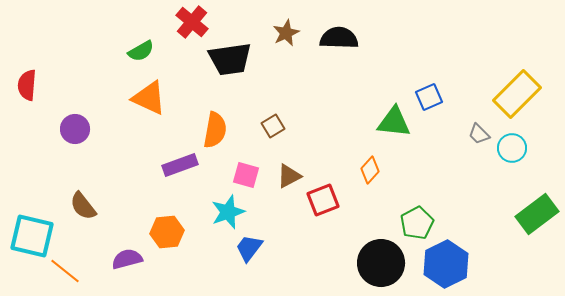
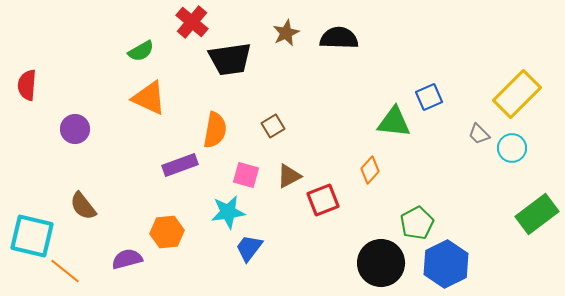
cyan star: rotated 12 degrees clockwise
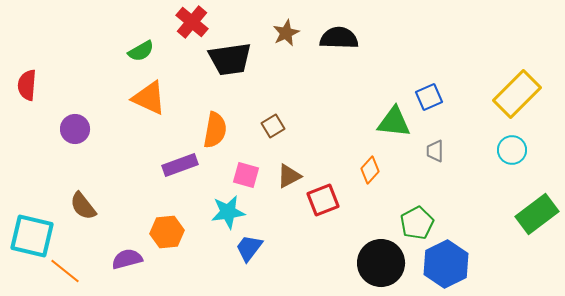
gray trapezoid: moved 44 px left, 17 px down; rotated 45 degrees clockwise
cyan circle: moved 2 px down
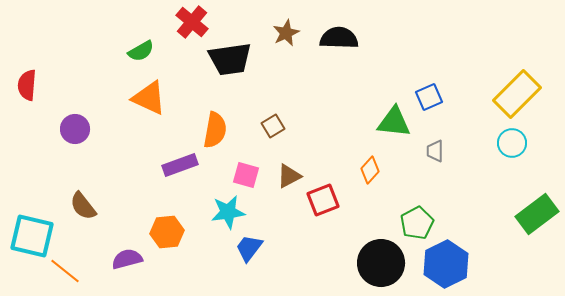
cyan circle: moved 7 px up
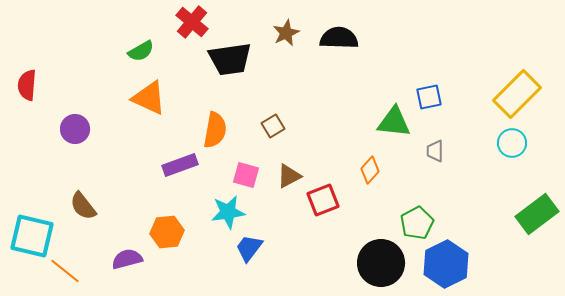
blue square: rotated 12 degrees clockwise
